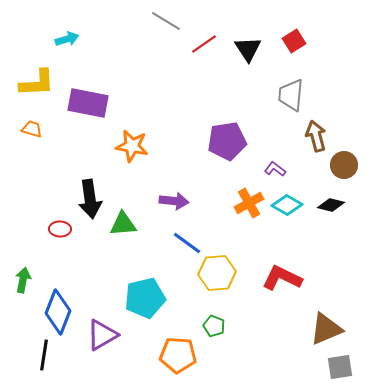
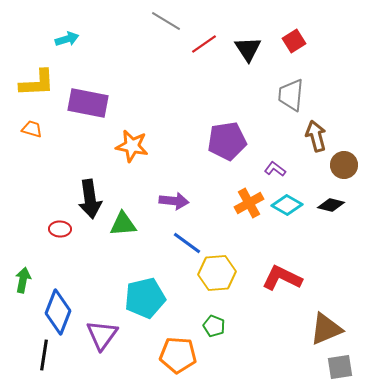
purple triangle: rotated 24 degrees counterclockwise
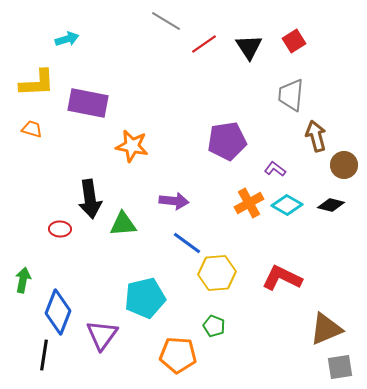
black triangle: moved 1 px right, 2 px up
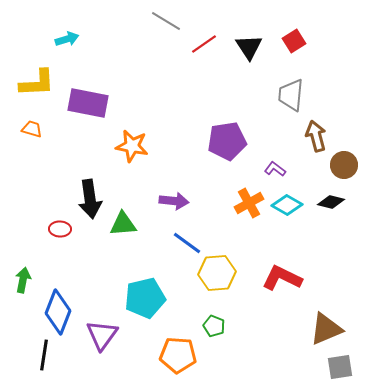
black diamond: moved 3 px up
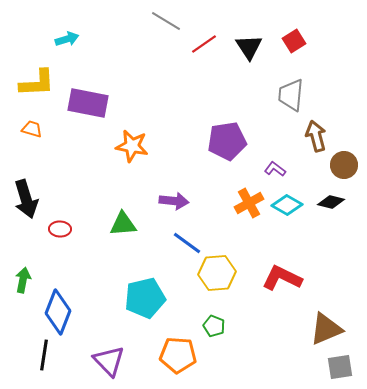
black arrow: moved 64 px left; rotated 9 degrees counterclockwise
purple triangle: moved 7 px right, 26 px down; rotated 20 degrees counterclockwise
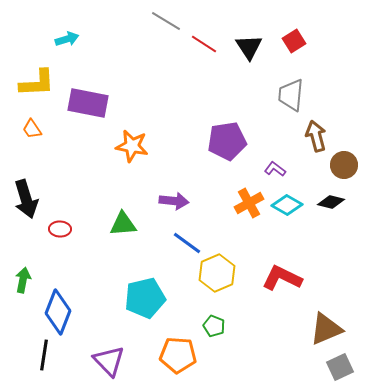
red line: rotated 68 degrees clockwise
orange trapezoid: rotated 140 degrees counterclockwise
yellow hexagon: rotated 18 degrees counterclockwise
gray square: rotated 16 degrees counterclockwise
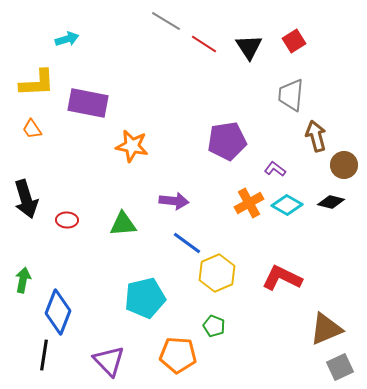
red ellipse: moved 7 px right, 9 px up
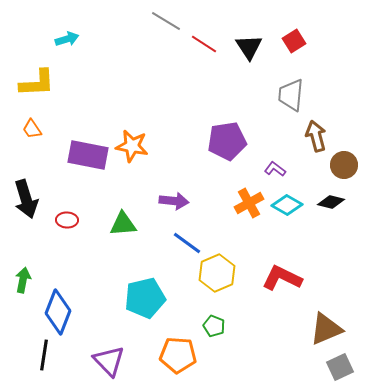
purple rectangle: moved 52 px down
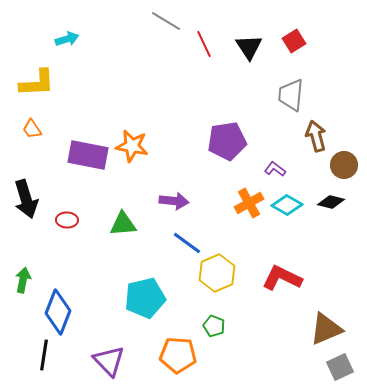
red line: rotated 32 degrees clockwise
